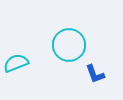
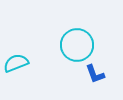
cyan circle: moved 8 px right
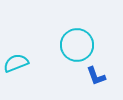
blue L-shape: moved 1 px right, 2 px down
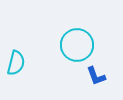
cyan semicircle: rotated 125 degrees clockwise
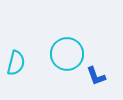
cyan circle: moved 10 px left, 9 px down
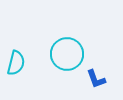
blue L-shape: moved 3 px down
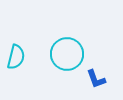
cyan semicircle: moved 6 px up
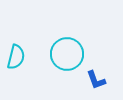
blue L-shape: moved 1 px down
